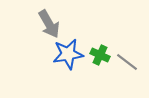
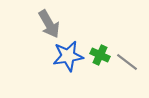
blue star: moved 2 px down
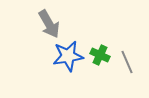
gray line: rotated 30 degrees clockwise
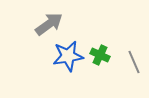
gray arrow: rotated 96 degrees counterclockwise
gray line: moved 7 px right
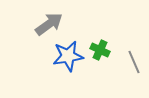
green cross: moved 5 px up
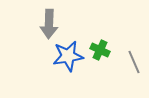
gray arrow: rotated 128 degrees clockwise
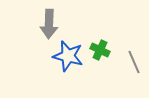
blue star: rotated 24 degrees clockwise
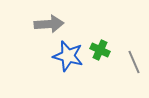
gray arrow: rotated 96 degrees counterclockwise
